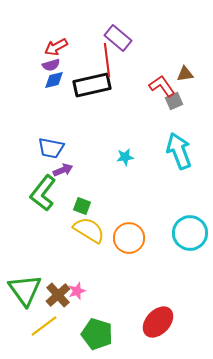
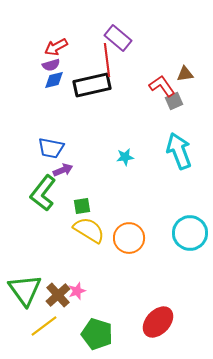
green square: rotated 30 degrees counterclockwise
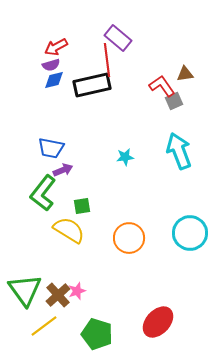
yellow semicircle: moved 20 px left
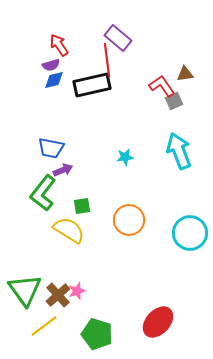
red arrow: moved 3 px right, 2 px up; rotated 85 degrees clockwise
orange circle: moved 18 px up
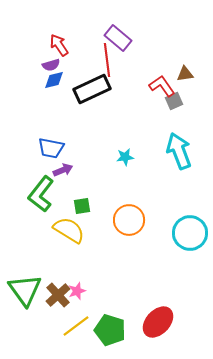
black rectangle: moved 4 px down; rotated 12 degrees counterclockwise
green L-shape: moved 2 px left, 1 px down
yellow line: moved 32 px right
green pentagon: moved 13 px right, 4 px up
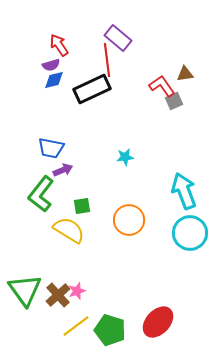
cyan arrow: moved 5 px right, 40 px down
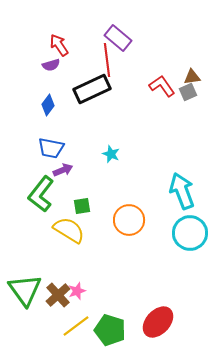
brown triangle: moved 7 px right, 3 px down
blue diamond: moved 6 px left, 25 px down; rotated 40 degrees counterclockwise
gray square: moved 14 px right, 9 px up
cyan star: moved 14 px left, 3 px up; rotated 30 degrees clockwise
cyan arrow: moved 2 px left
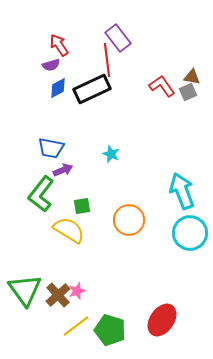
purple rectangle: rotated 12 degrees clockwise
brown triangle: rotated 18 degrees clockwise
blue diamond: moved 10 px right, 17 px up; rotated 25 degrees clockwise
red ellipse: moved 4 px right, 2 px up; rotated 8 degrees counterclockwise
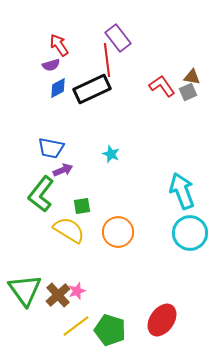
orange circle: moved 11 px left, 12 px down
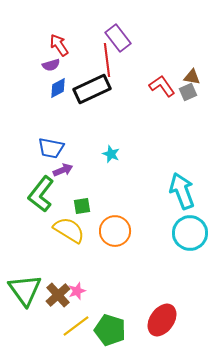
orange circle: moved 3 px left, 1 px up
